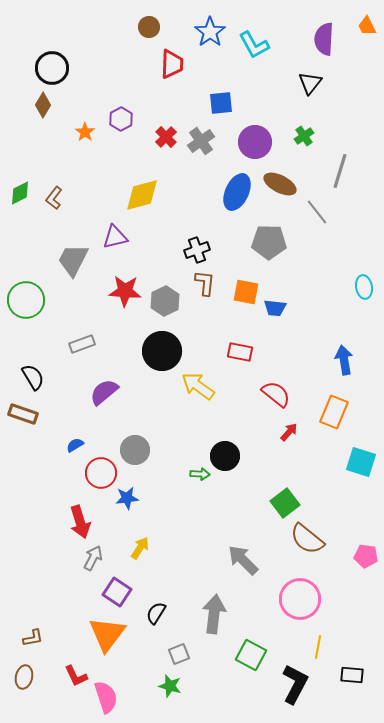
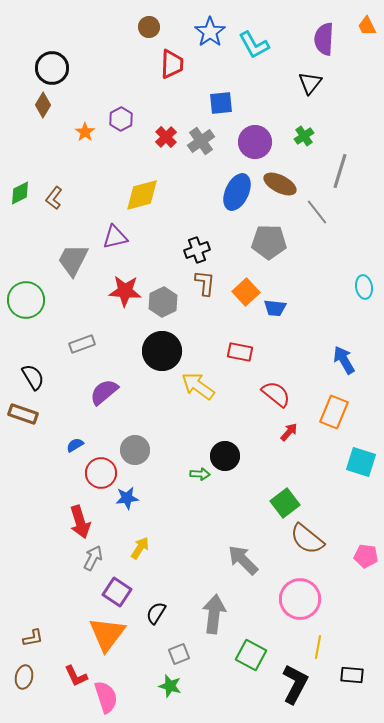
orange square at (246, 292): rotated 36 degrees clockwise
gray hexagon at (165, 301): moved 2 px left, 1 px down
blue arrow at (344, 360): rotated 20 degrees counterclockwise
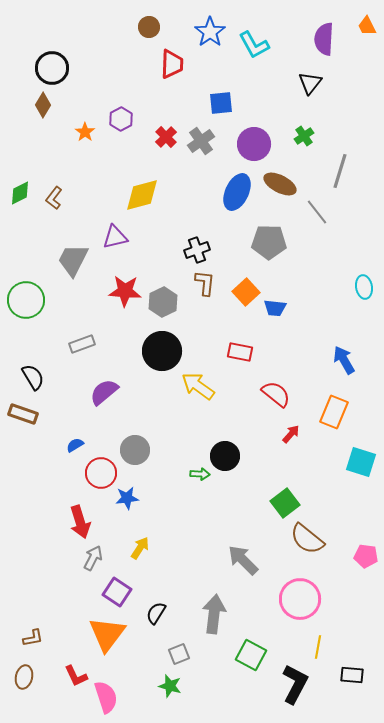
purple circle at (255, 142): moved 1 px left, 2 px down
red arrow at (289, 432): moved 2 px right, 2 px down
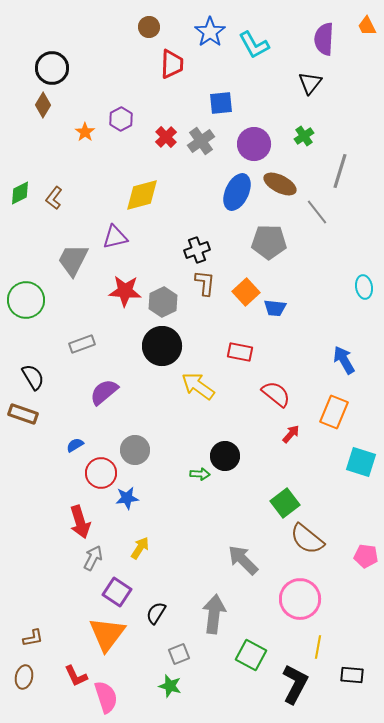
black circle at (162, 351): moved 5 px up
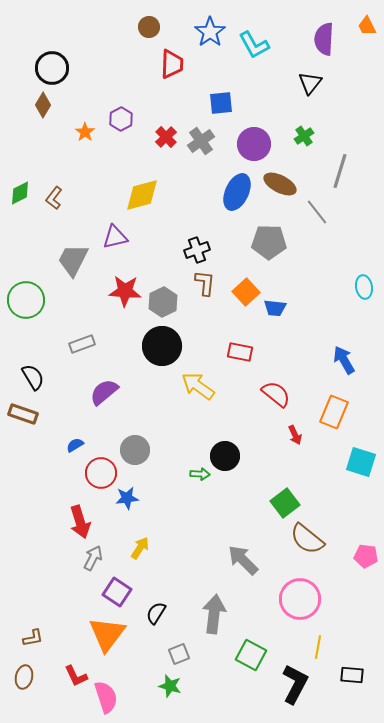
red arrow at (291, 434): moved 4 px right, 1 px down; rotated 114 degrees clockwise
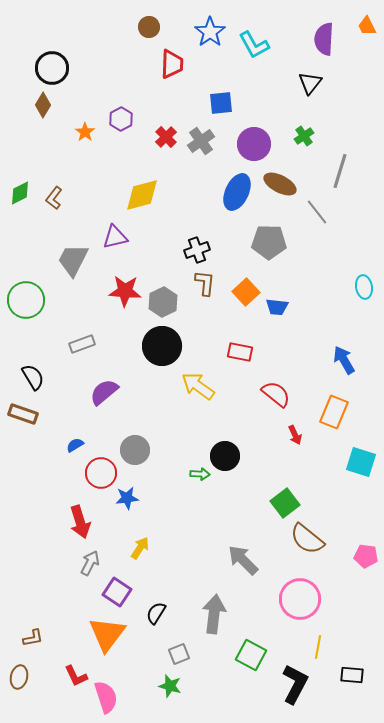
blue trapezoid at (275, 308): moved 2 px right, 1 px up
gray arrow at (93, 558): moved 3 px left, 5 px down
brown ellipse at (24, 677): moved 5 px left
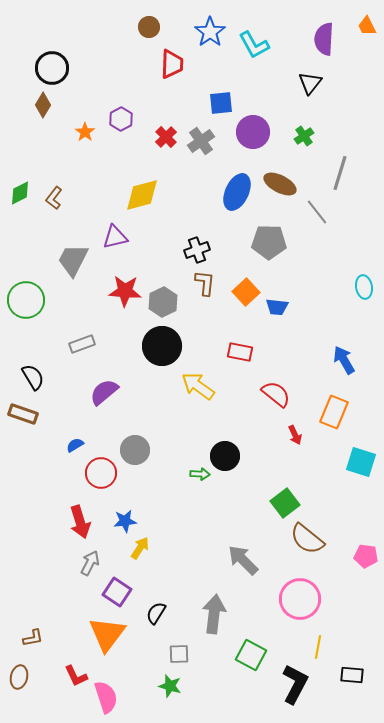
purple circle at (254, 144): moved 1 px left, 12 px up
gray line at (340, 171): moved 2 px down
blue star at (127, 498): moved 2 px left, 23 px down
gray square at (179, 654): rotated 20 degrees clockwise
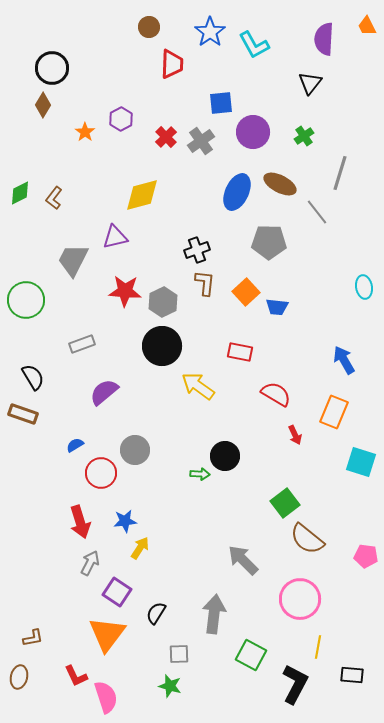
red semicircle at (276, 394): rotated 8 degrees counterclockwise
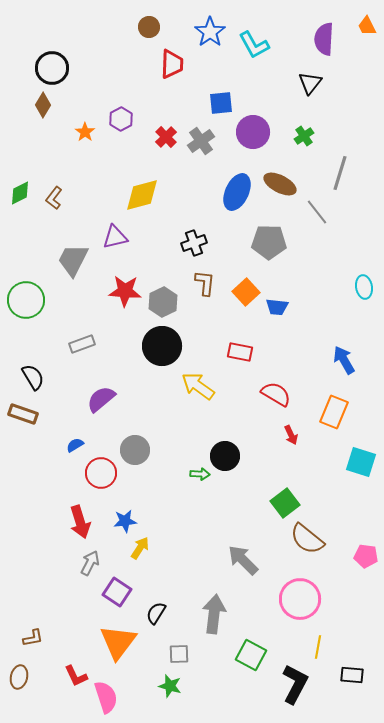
black cross at (197, 250): moved 3 px left, 7 px up
purple semicircle at (104, 392): moved 3 px left, 7 px down
red arrow at (295, 435): moved 4 px left
orange triangle at (107, 634): moved 11 px right, 8 px down
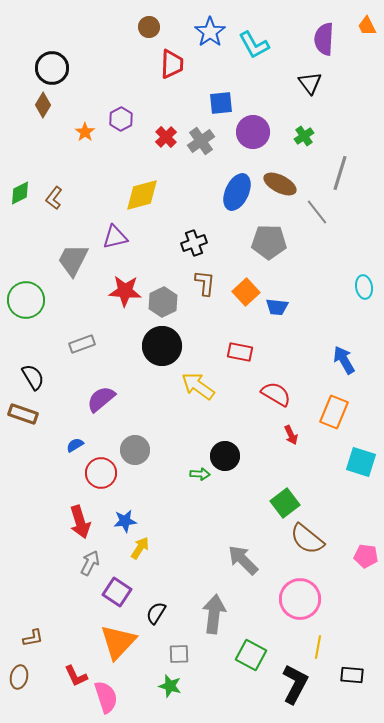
black triangle at (310, 83): rotated 15 degrees counterclockwise
orange triangle at (118, 642): rotated 6 degrees clockwise
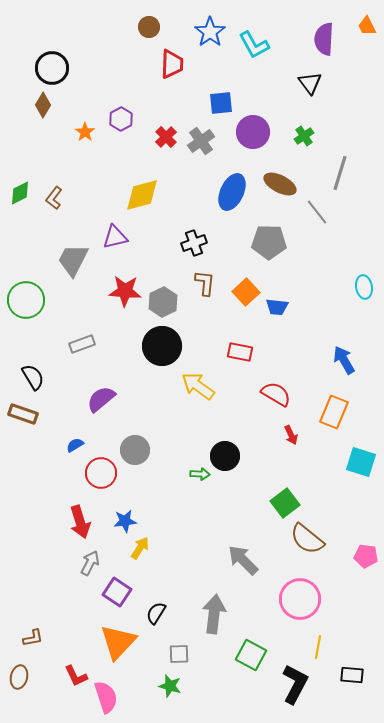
blue ellipse at (237, 192): moved 5 px left
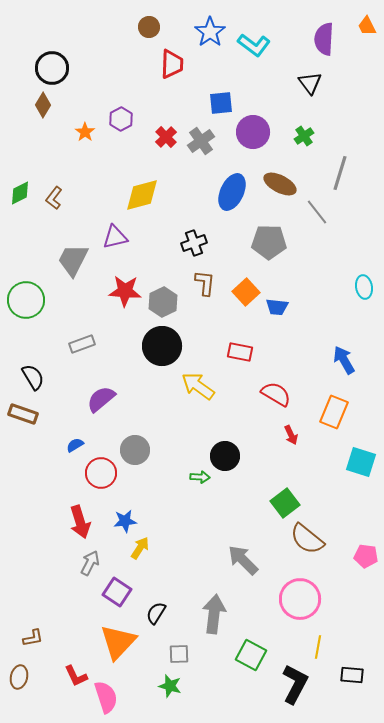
cyan L-shape at (254, 45): rotated 24 degrees counterclockwise
green arrow at (200, 474): moved 3 px down
